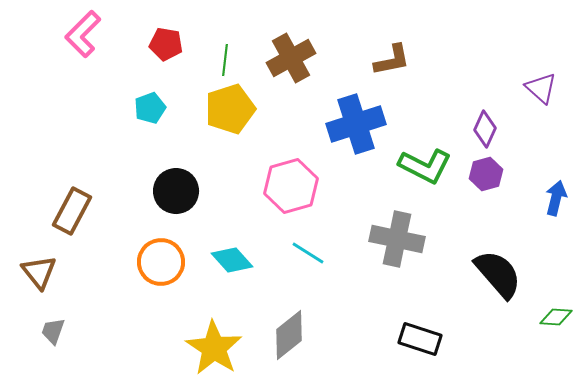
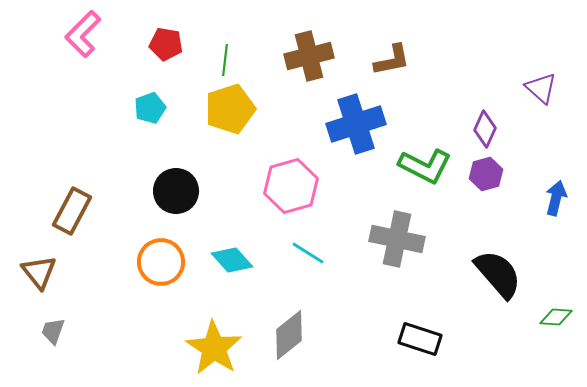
brown cross: moved 18 px right, 2 px up; rotated 15 degrees clockwise
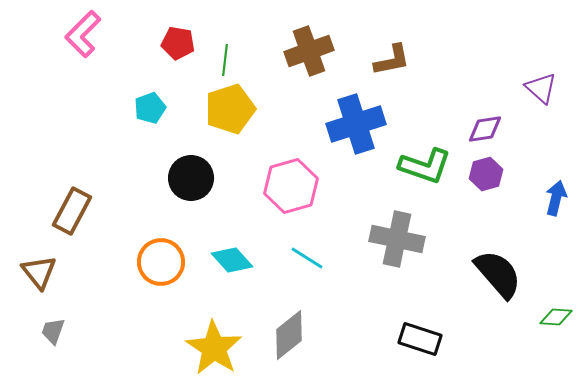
red pentagon: moved 12 px right, 1 px up
brown cross: moved 5 px up; rotated 6 degrees counterclockwise
purple diamond: rotated 57 degrees clockwise
green L-shape: rotated 8 degrees counterclockwise
black circle: moved 15 px right, 13 px up
cyan line: moved 1 px left, 5 px down
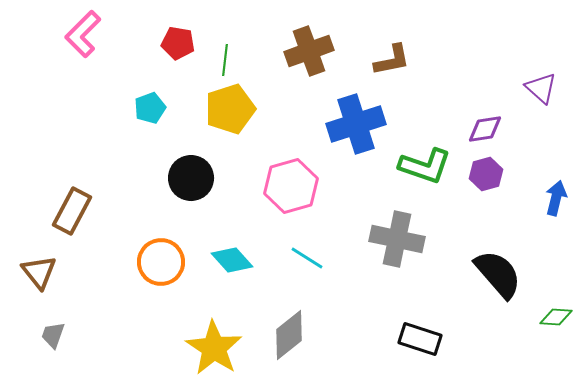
gray trapezoid: moved 4 px down
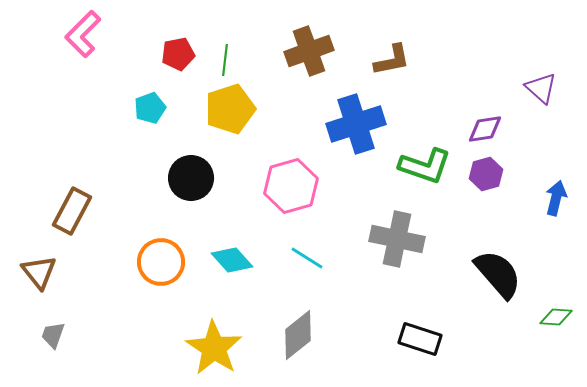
red pentagon: moved 11 px down; rotated 20 degrees counterclockwise
gray diamond: moved 9 px right
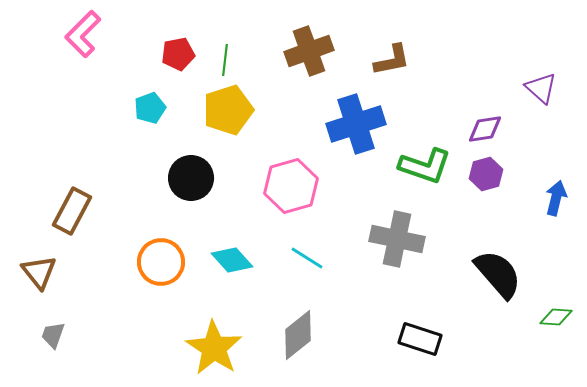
yellow pentagon: moved 2 px left, 1 px down
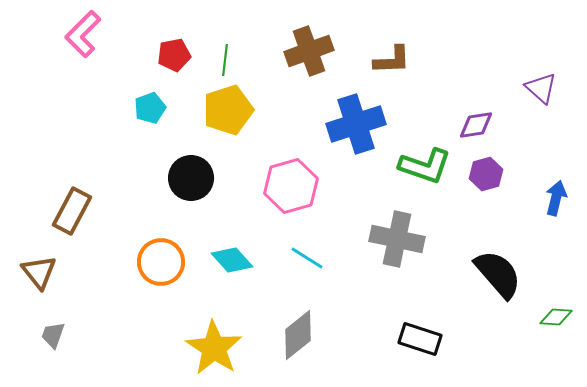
red pentagon: moved 4 px left, 1 px down
brown L-shape: rotated 9 degrees clockwise
purple diamond: moved 9 px left, 4 px up
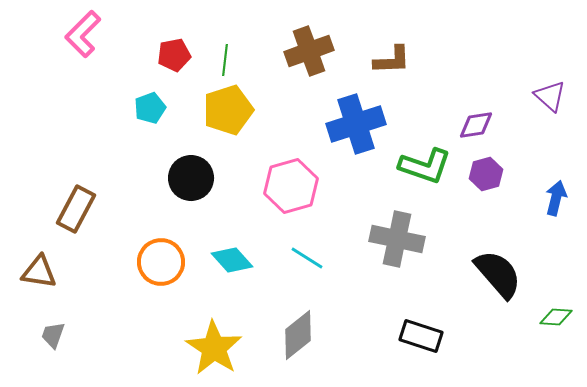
purple triangle: moved 9 px right, 8 px down
brown rectangle: moved 4 px right, 2 px up
brown triangle: rotated 42 degrees counterclockwise
black rectangle: moved 1 px right, 3 px up
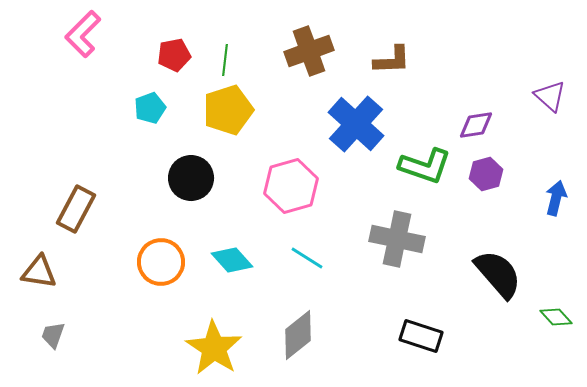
blue cross: rotated 30 degrees counterclockwise
green diamond: rotated 44 degrees clockwise
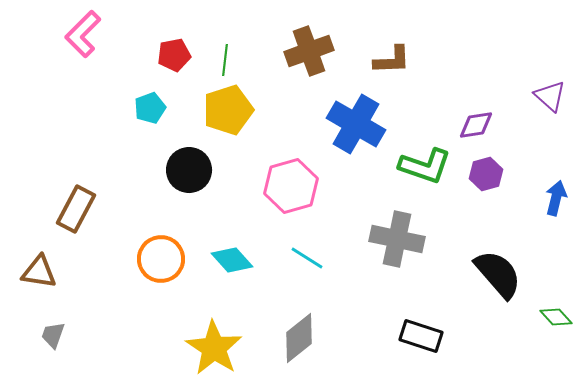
blue cross: rotated 12 degrees counterclockwise
black circle: moved 2 px left, 8 px up
orange circle: moved 3 px up
gray diamond: moved 1 px right, 3 px down
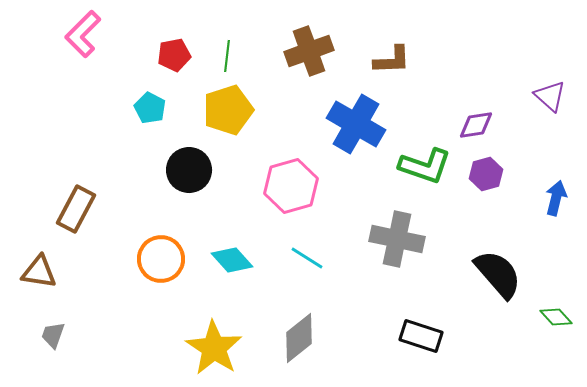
green line: moved 2 px right, 4 px up
cyan pentagon: rotated 24 degrees counterclockwise
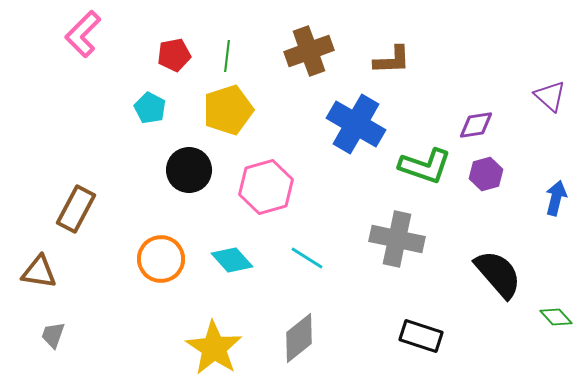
pink hexagon: moved 25 px left, 1 px down
